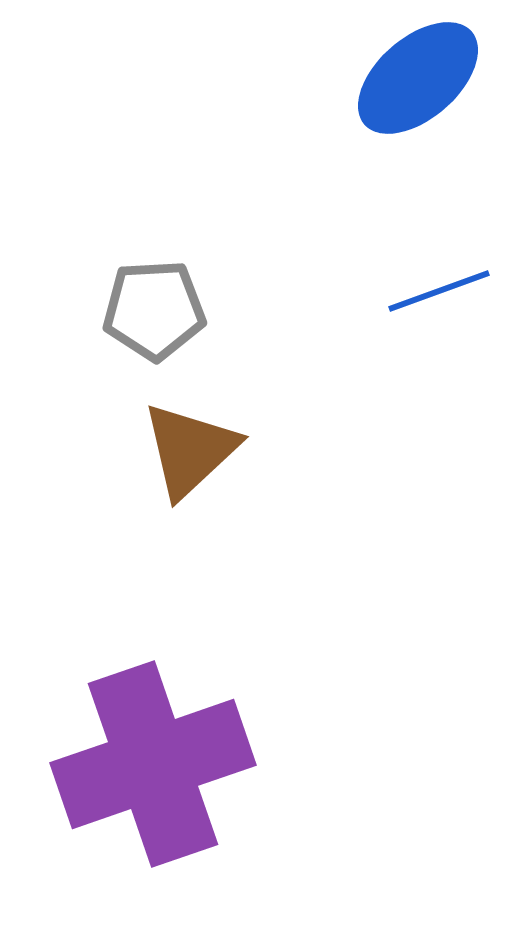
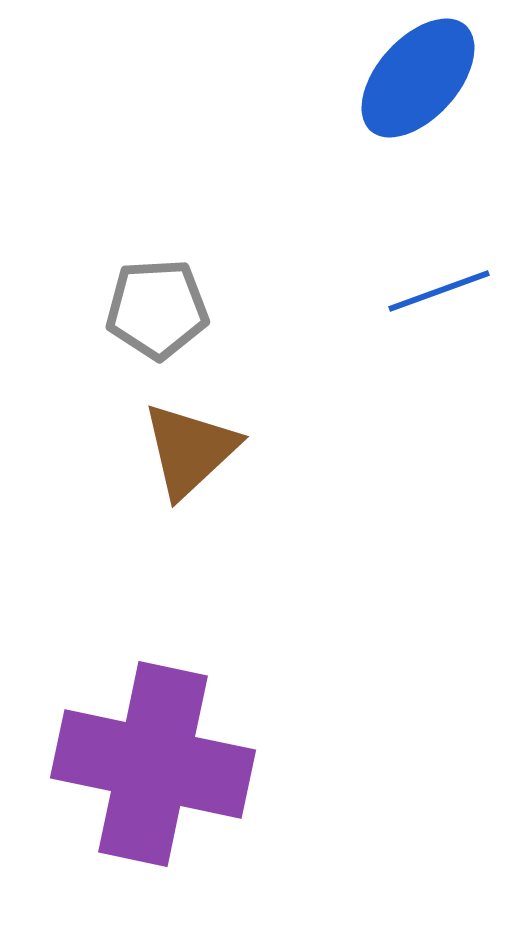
blue ellipse: rotated 7 degrees counterclockwise
gray pentagon: moved 3 px right, 1 px up
purple cross: rotated 31 degrees clockwise
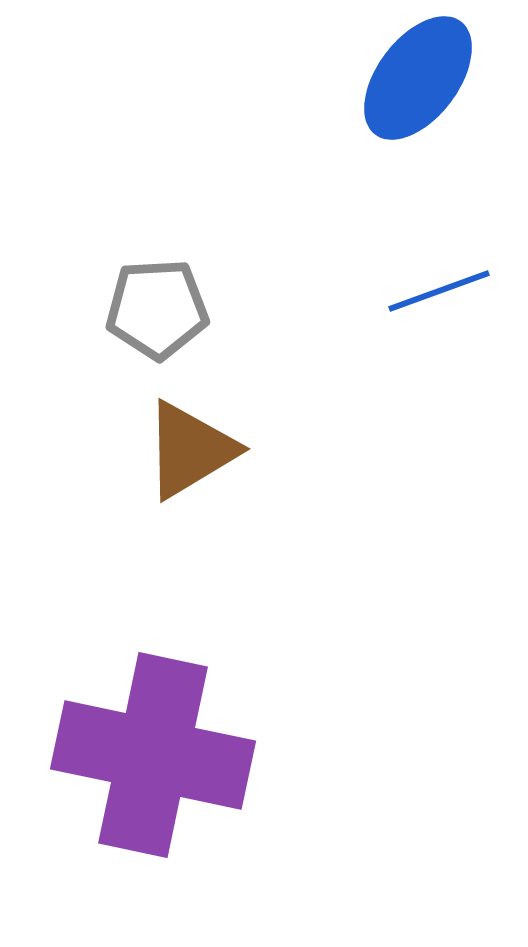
blue ellipse: rotated 5 degrees counterclockwise
brown triangle: rotated 12 degrees clockwise
purple cross: moved 9 px up
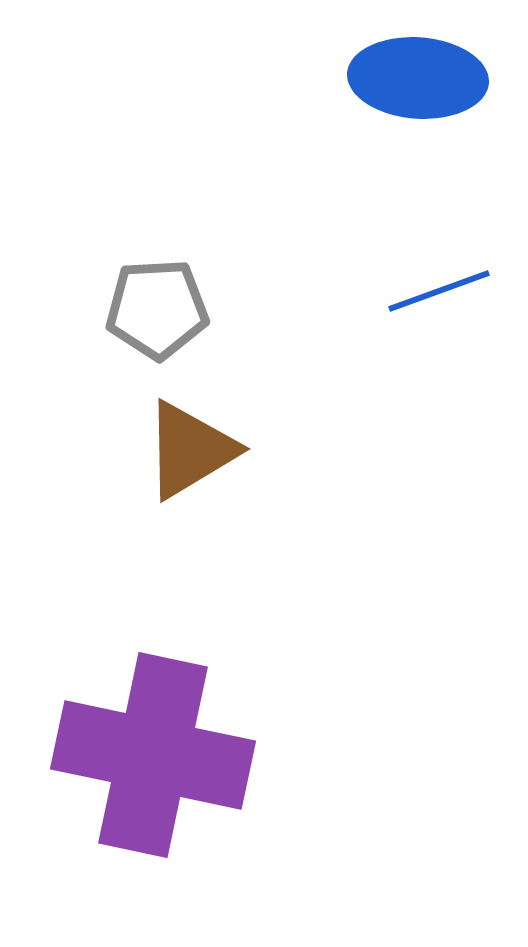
blue ellipse: rotated 57 degrees clockwise
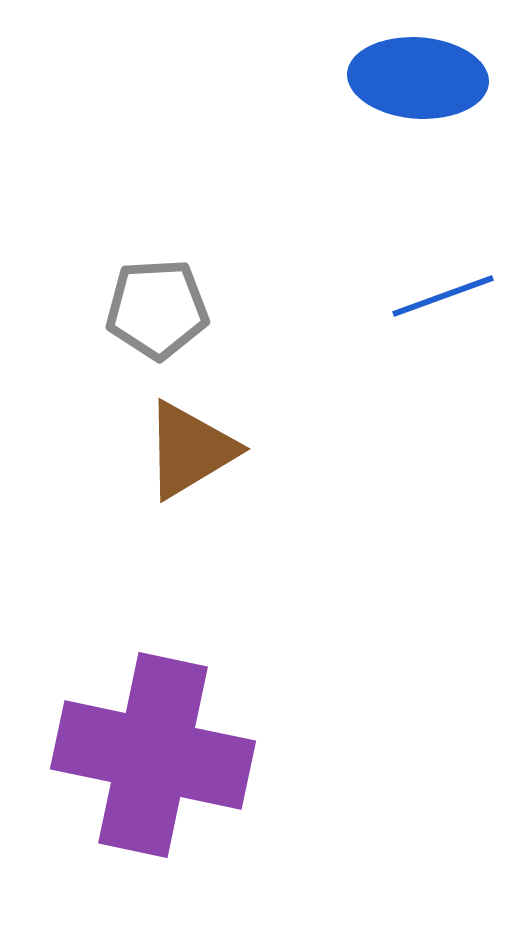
blue line: moved 4 px right, 5 px down
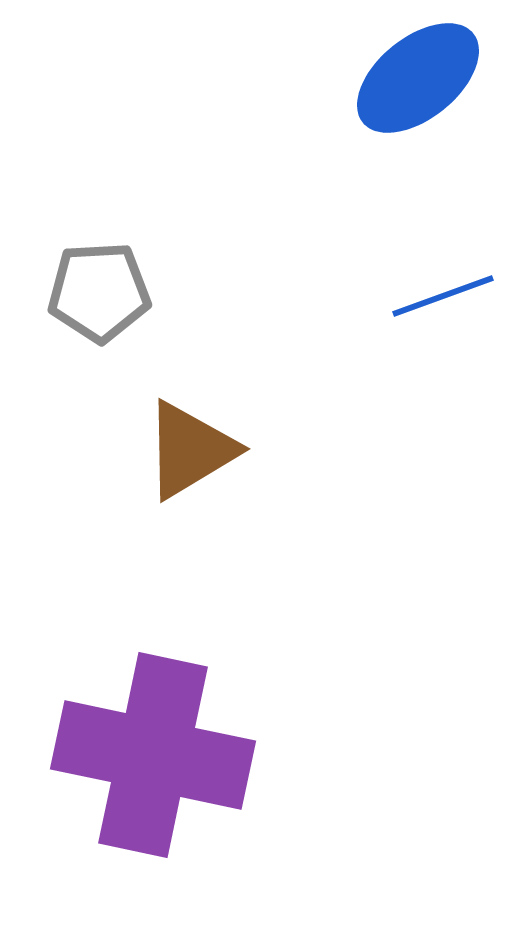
blue ellipse: rotated 43 degrees counterclockwise
gray pentagon: moved 58 px left, 17 px up
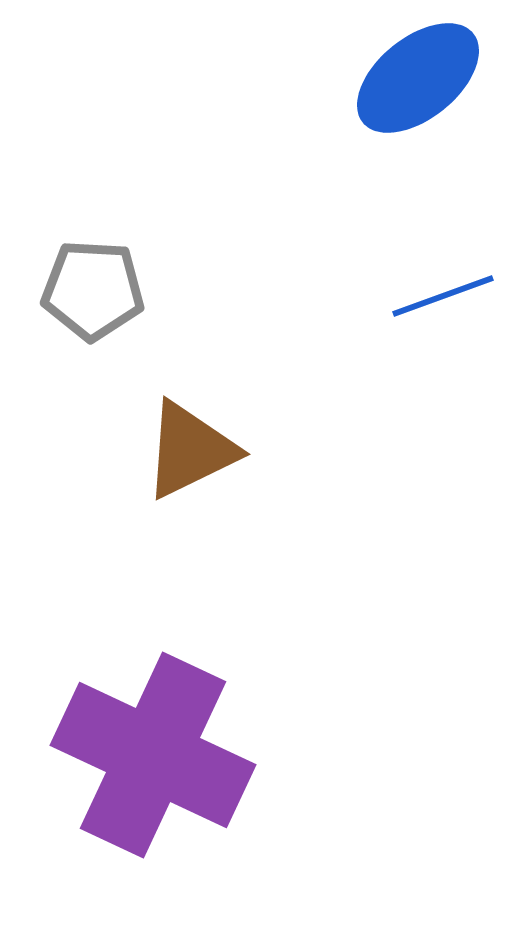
gray pentagon: moved 6 px left, 2 px up; rotated 6 degrees clockwise
brown triangle: rotated 5 degrees clockwise
purple cross: rotated 13 degrees clockwise
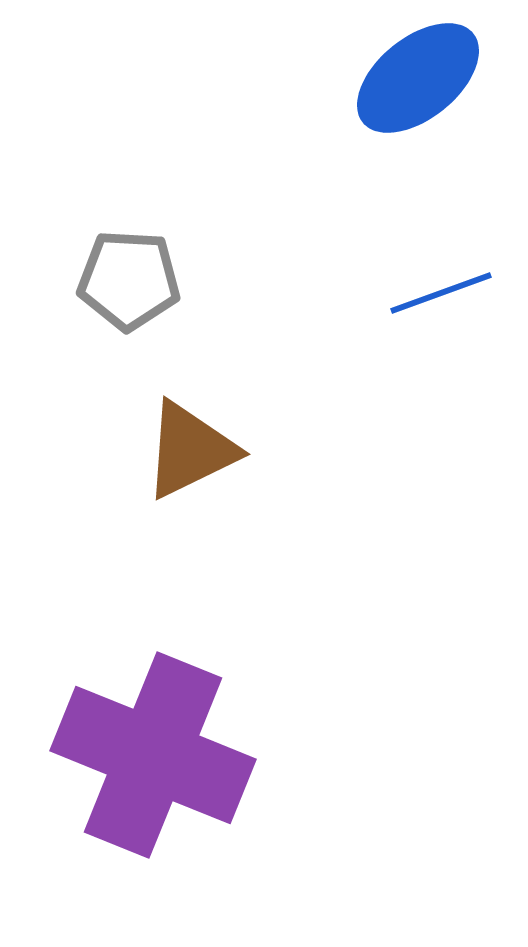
gray pentagon: moved 36 px right, 10 px up
blue line: moved 2 px left, 3 px up
purple cross: rotated 3 degrees counterclockwise
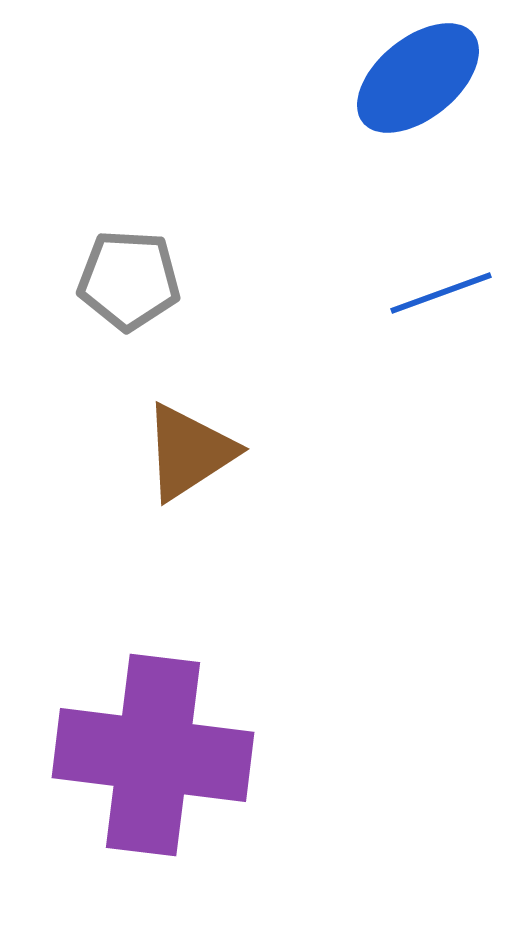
brown triangle: moved 1 px left, 2 px down; rotated 7 degrees counterclockwise
purple cross: rotated 15 degrees counterclockwise
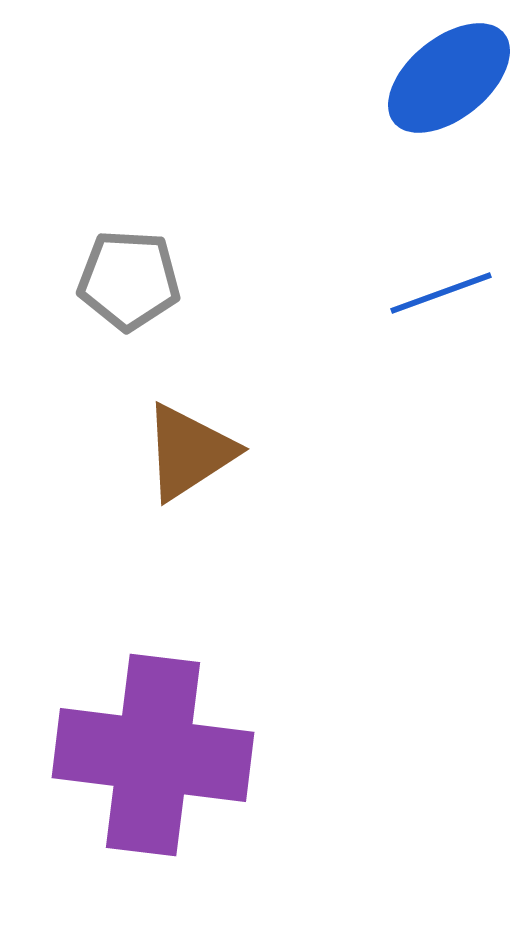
blue ellipse: moved 31 px right
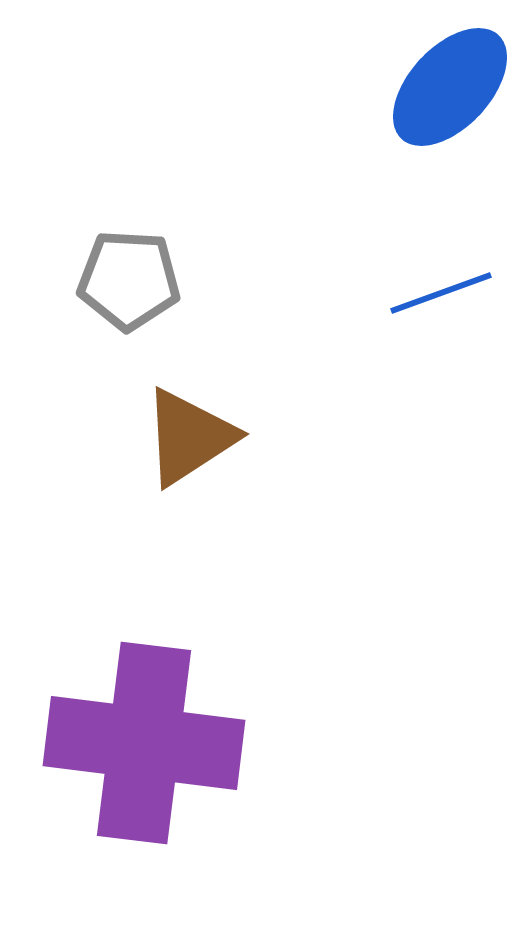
blue ellipse: moved 1 px right, 9 px down; rotated 8 degrees counterclockwise
brown triangle: moved 15 px up
purple cross: moved 9 px left, 12 px up
